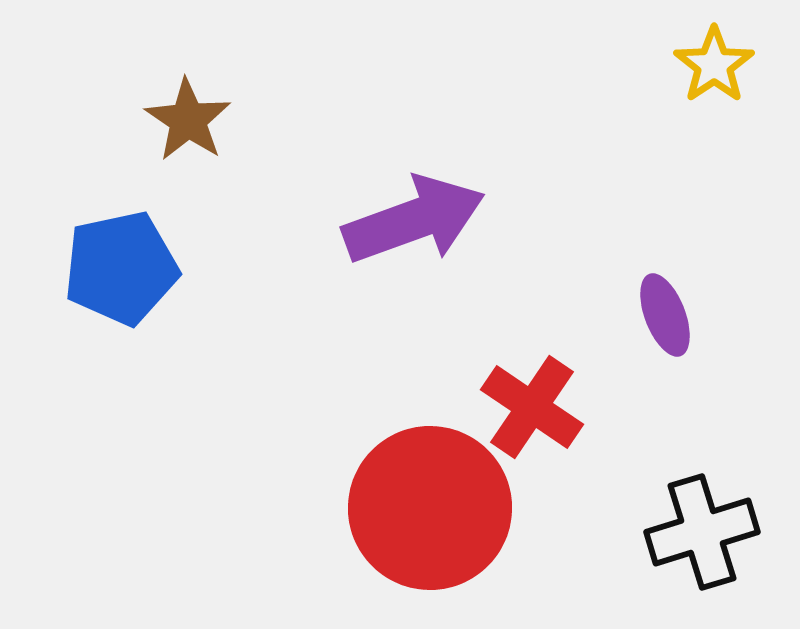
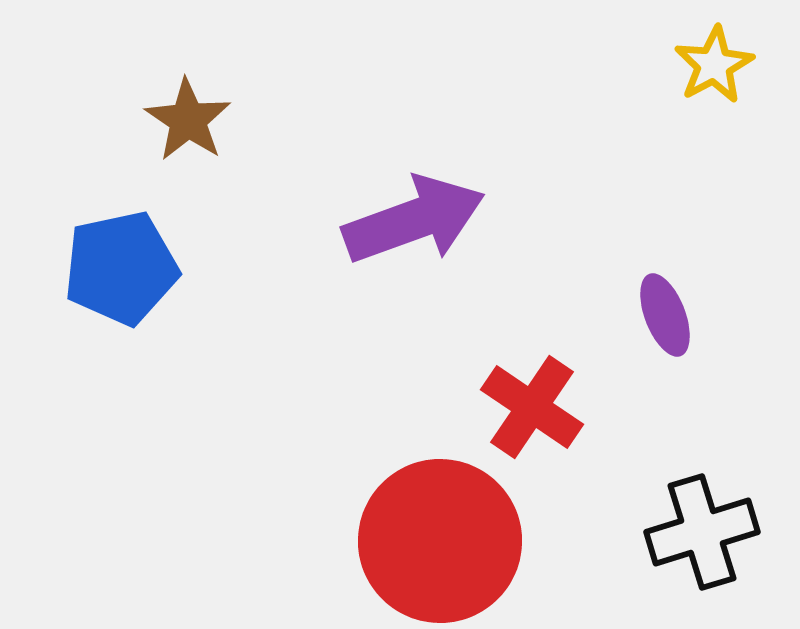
yellow star: rotated 6 degrees clockwise
red circle: moved 10 px right, 33 px down
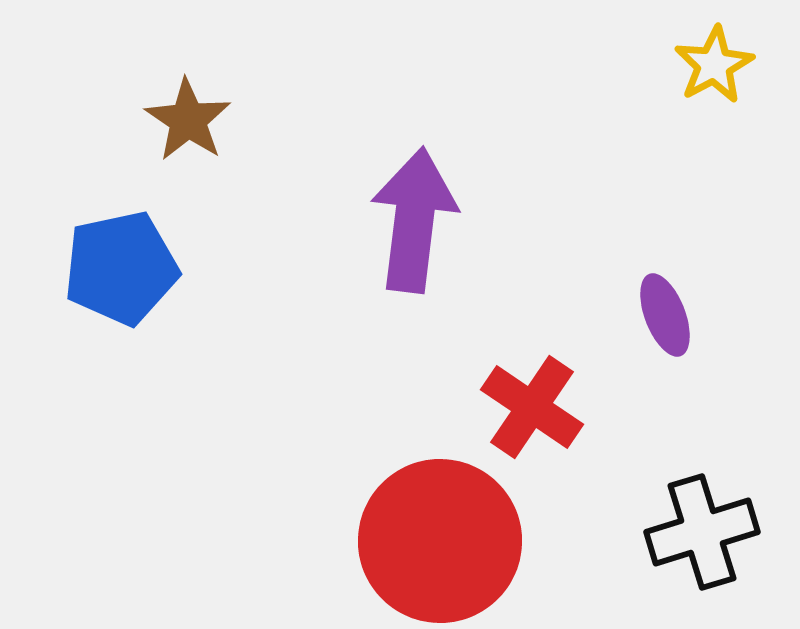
purple arrow: rotated 63 degrees counterclockwise
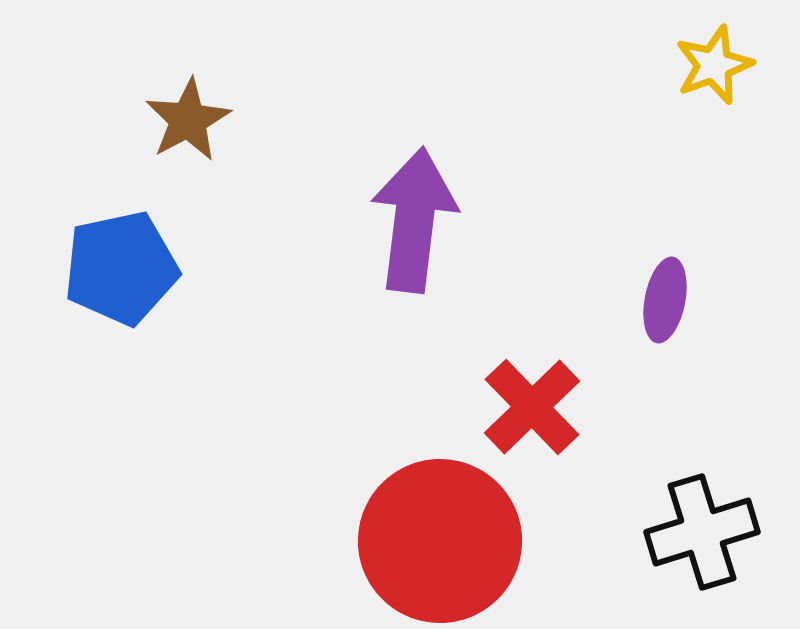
yellow star: rotated 8 degrees clockwise
brown star: rotated 10 degrees clockwise
purple ellipse: moved 15 px up; rotated 32 degrees clockwise
red cross: rotated 12 degrees clockwise
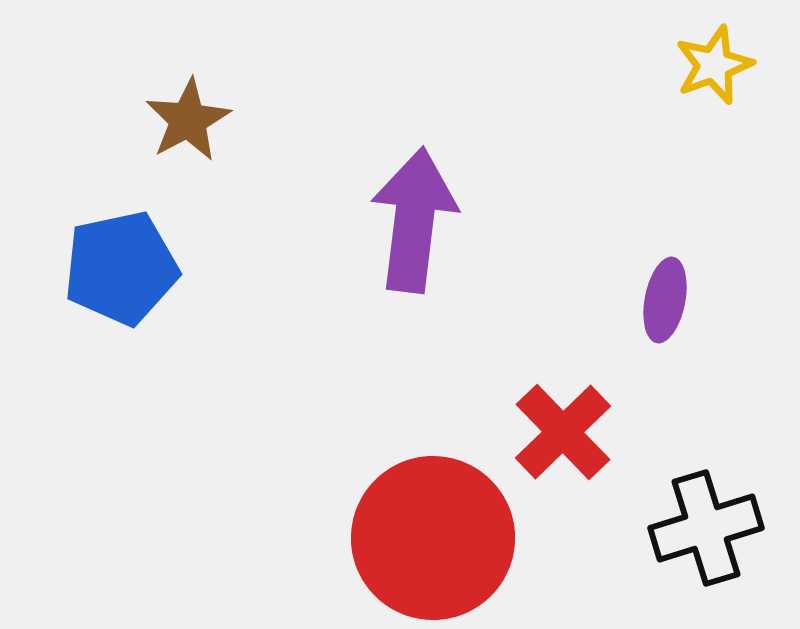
red cross: moved 31 px right, 25 px down
black cross: moved 4 px right, 4 px up
red circle: moved 7 px left, 3 px up
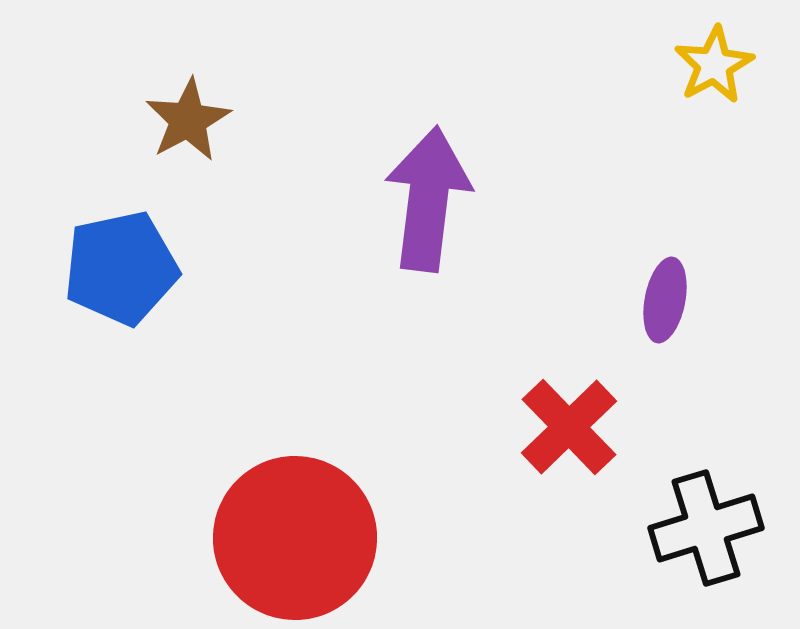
yellow star: rotated 8 degrees counterclockwise
purple arrow: moved 14 px right, 21 px up
red cross: moved 6 px right, 5 px up
red circle: moved 138 px left
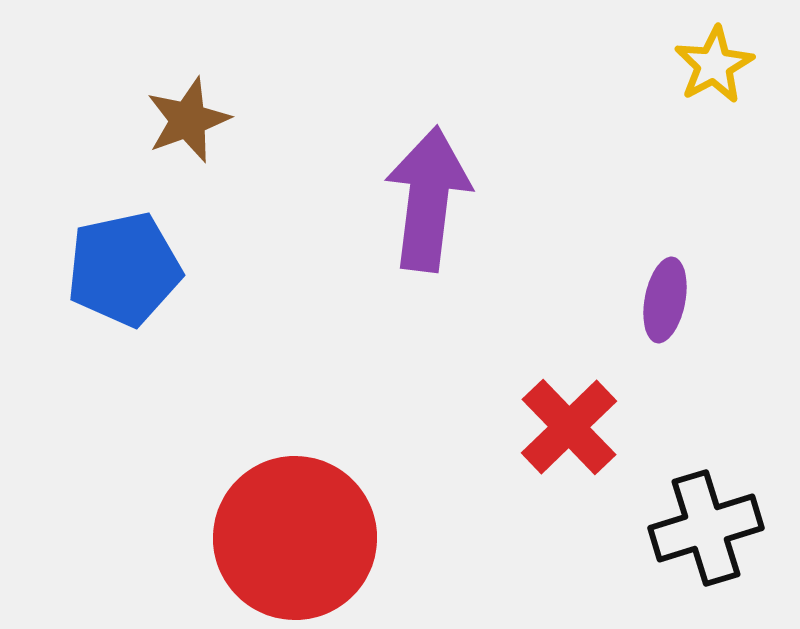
brown star: rotated 8 degrees clockwise
blue pentagon: moved 3 px right, 1 px down
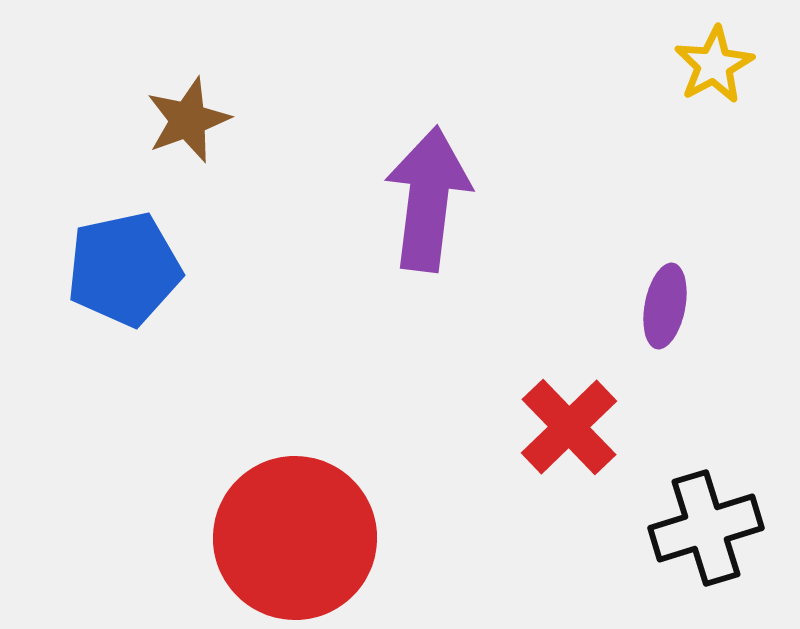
purple ellipse: moved 6 px down
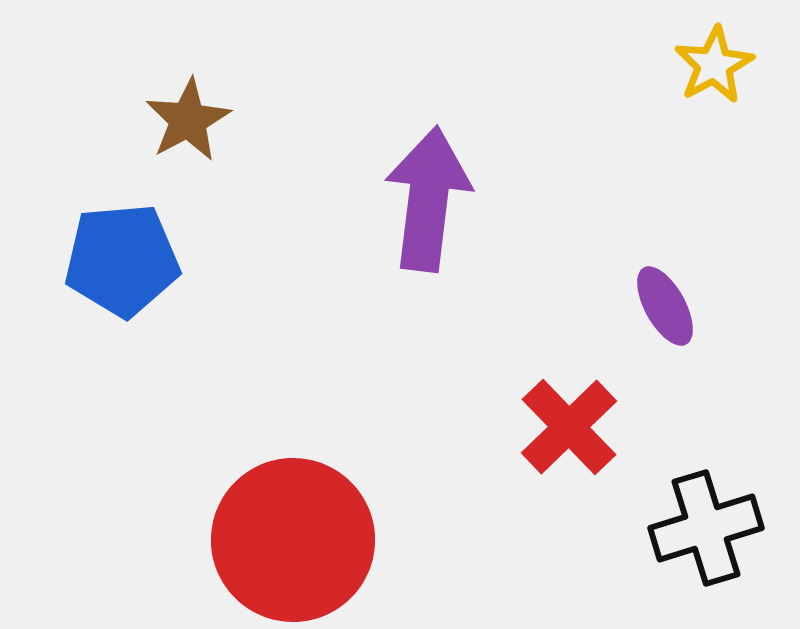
brown star: rotated 8 degrees counterclockwise
blue pentagon: moved 2 px left, 9 px up; rotated 7 degrees clockwise
purple ellipse: rotated 40 degrees counterclockwise
red circle: moved 2 px left, 2 px down
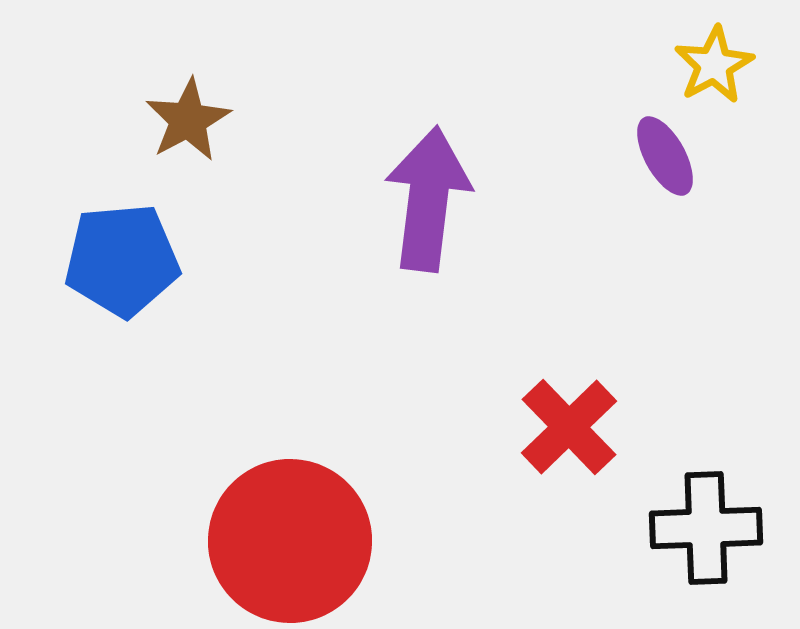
purple ellipse: moved 150 px up
black cross: rotated 15 degrees clockwise
red circle: moved 3 px left, 1 px down
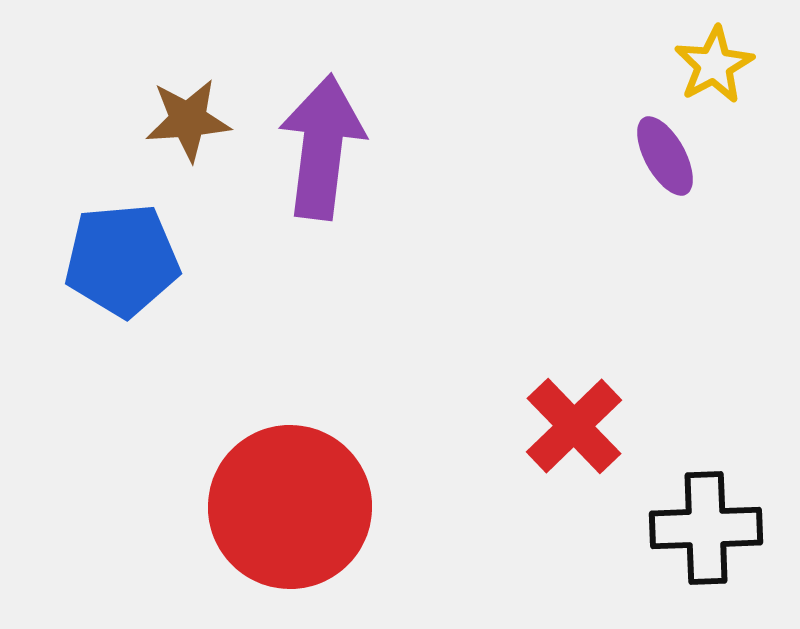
brown star: rotated 24 degrees clockwise
purple arrow: moved 106 px left, 52 px up
red cross: moved 5 px right, 1 px up
red circle: moved 34 px up
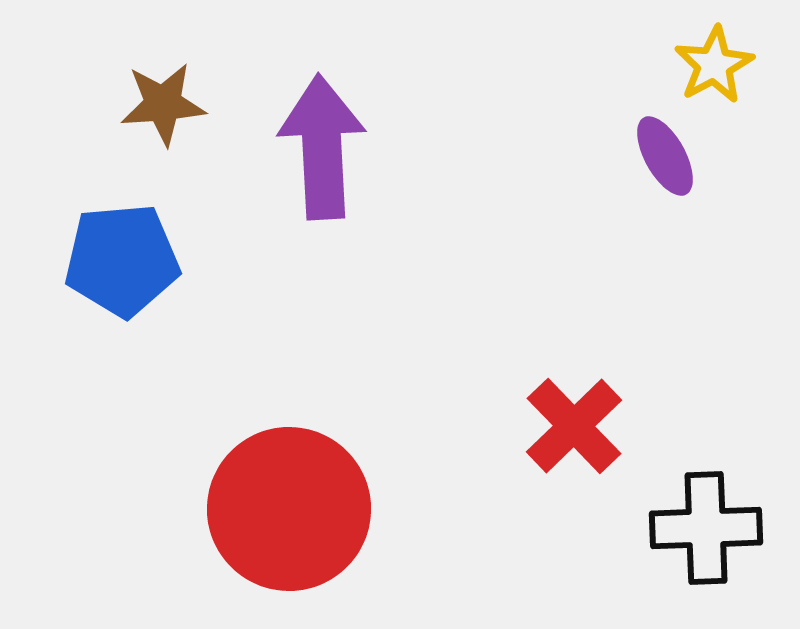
brown star: moved 25 px left, 16 px up
purple arrow: rotated 10 degrees counterclockwise
red circle: moved 1 px left, 2 px down
